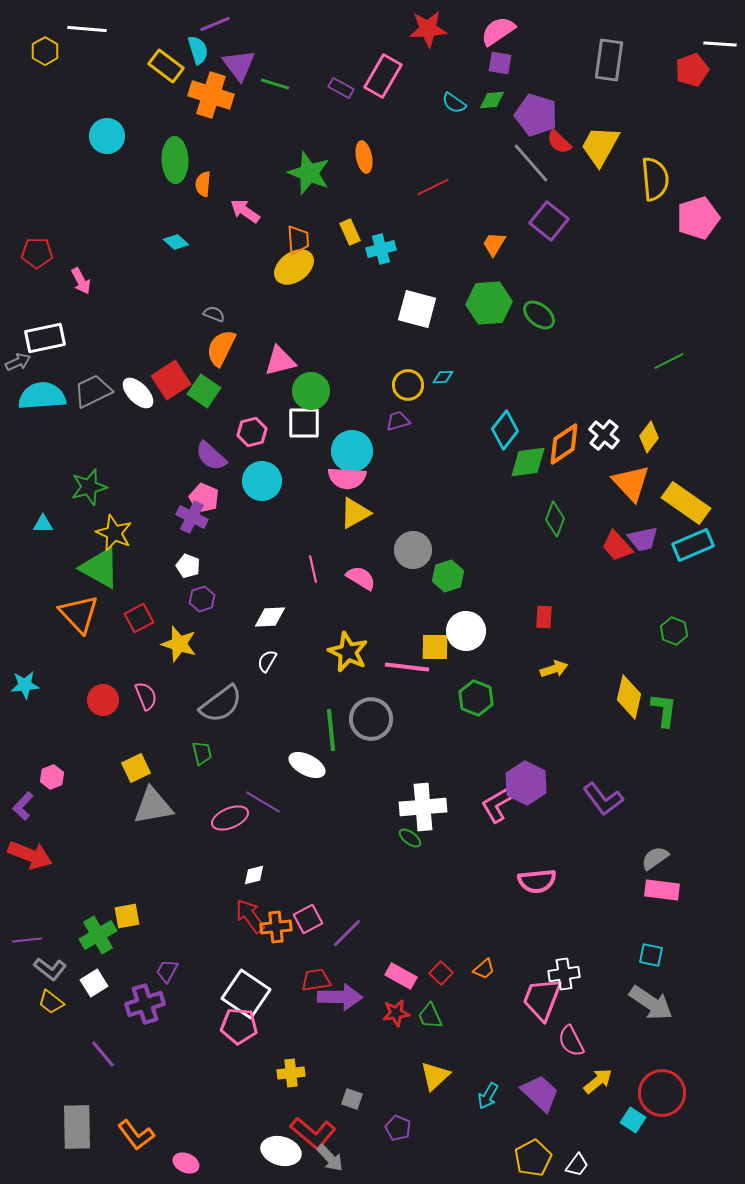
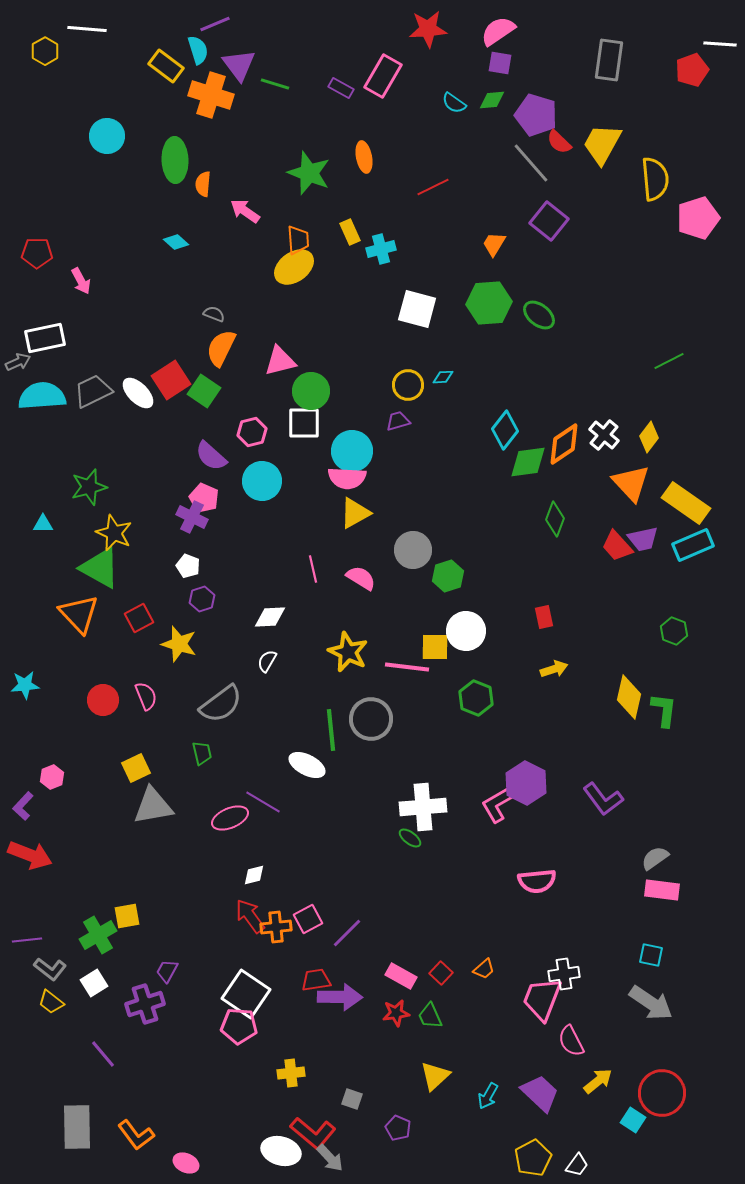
yellow trapezoid at (600, 146): moved 2 px right, 2 px up
red rectangle at (544, 617): rotated 15 degrees counterclockwise
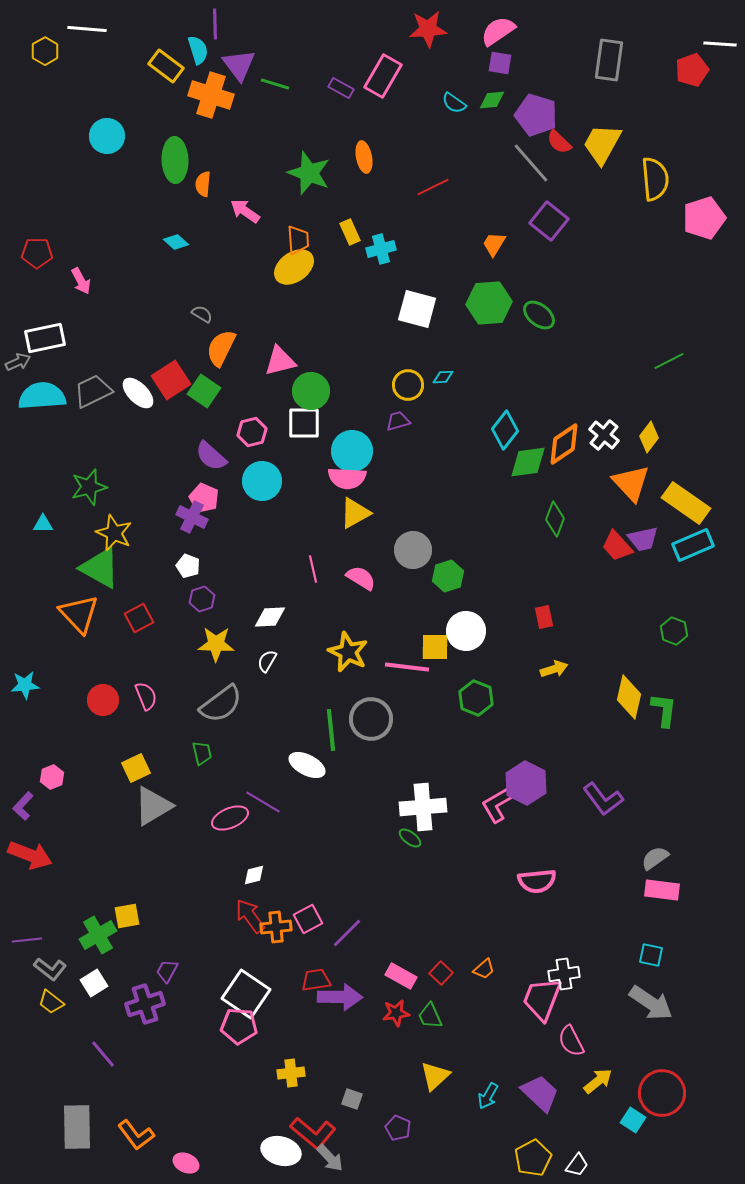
purple line at (215, 24): rotated 68 degrees counterclockwise
pink pentagon at (698, 218): moved 6 px right
gray semicircle at (214, 314): moved 12 px left; rotated 10 degrees clockwise
yellow star at (179, 644): moved 37 px right; rotated 15 degrees counterclockwise
gray triangle at (153, 806): rotated 21 degrees counterclockwise
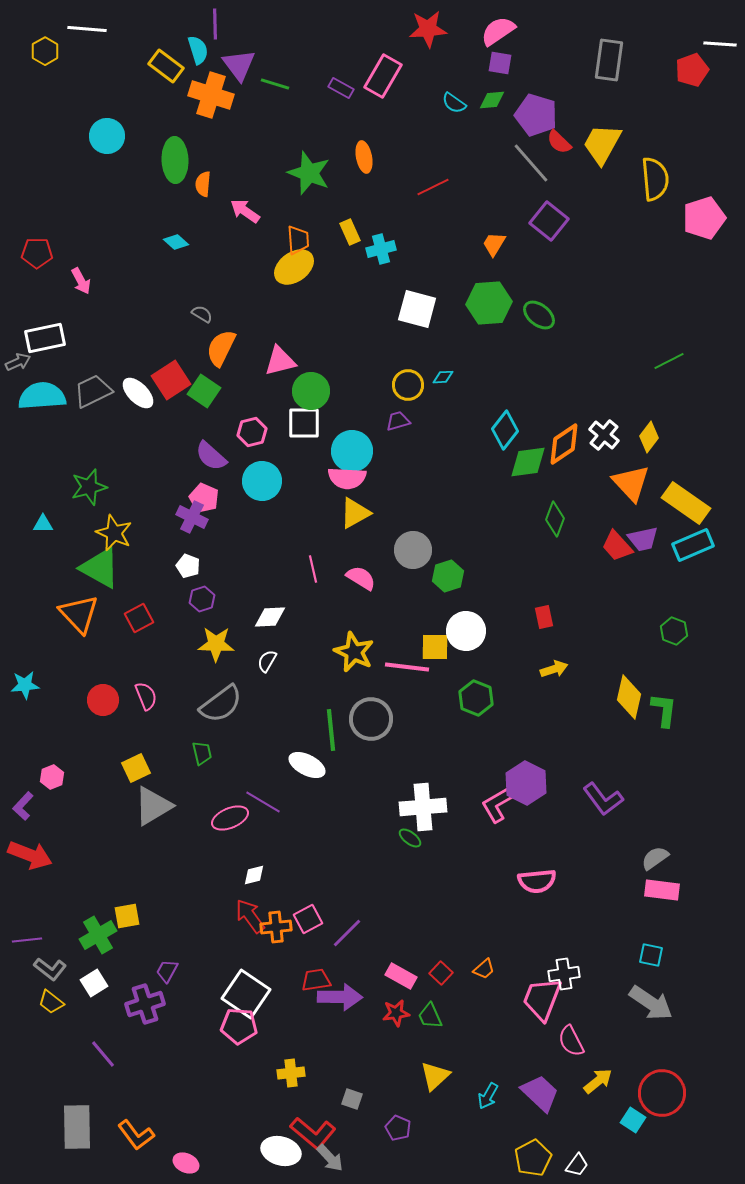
yellow star at (348, 652): moved 6 px right
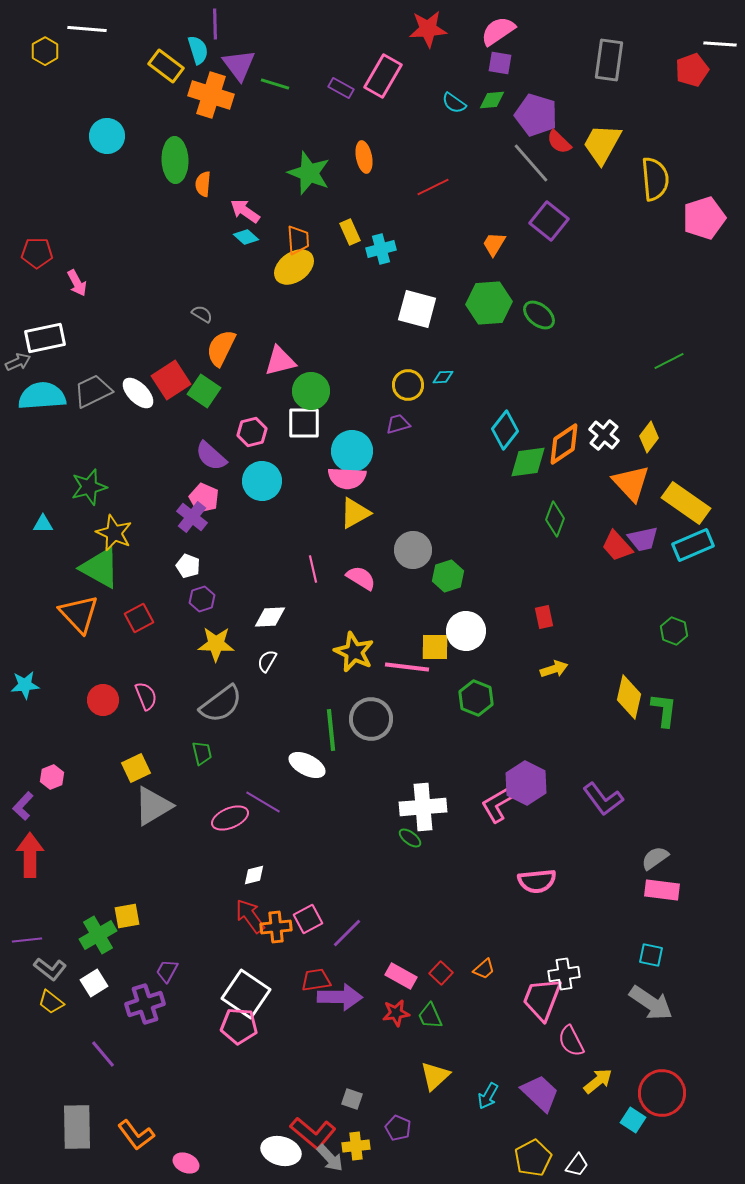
cyan diamond at (176, 242): moved 70 px right, 5 px up
pink arrow at (81, 281): moved 4 px left, 2 px down
purple trapezoid at (398, 421): moved 3 px down
purple cross at (192, 517): rotated 12 degrees clockwise
red arrow at (30, 855): rotated 111 degrees counterclockwise
yellow cross at (291, 1073): moved 65 px right, 73 px down
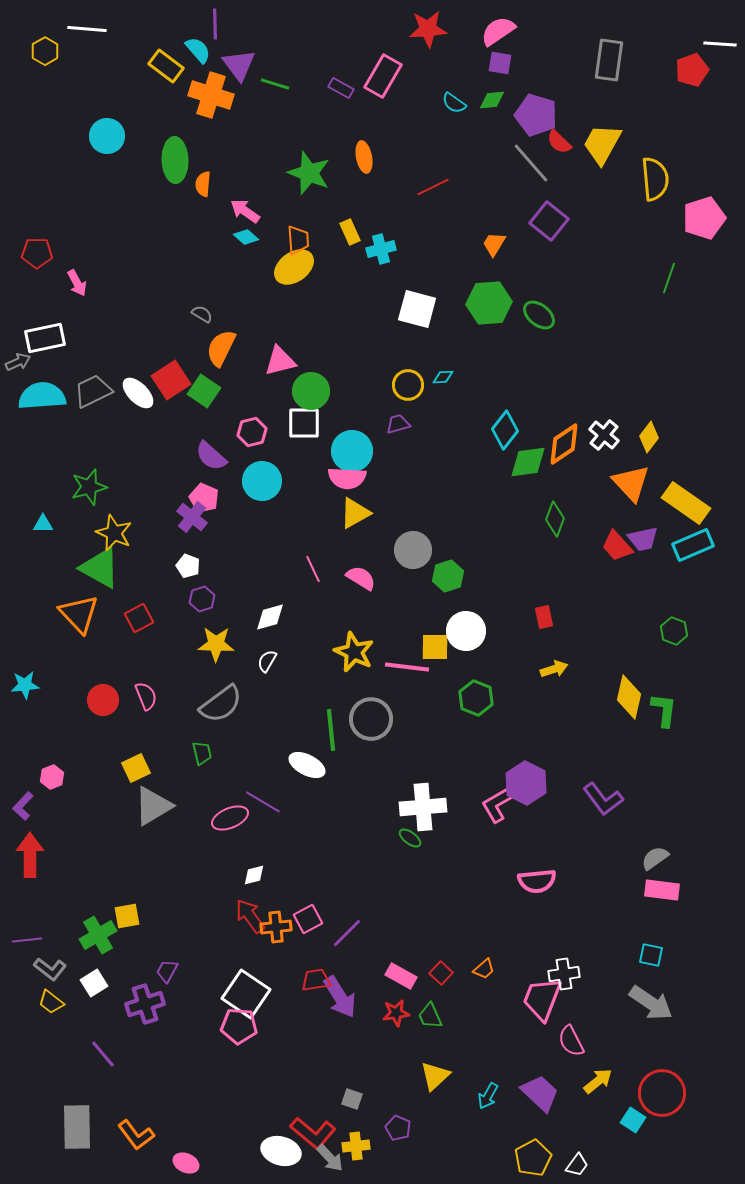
cyan semicircle at (198, 50): rotated 24 degrees counterclockwise
green line at (669, 361): moved 83 px up; rotated 44 degrees counterclockwise
pink line at (313, 569): rotated 12 degrees counterclockwise
white diamond at (270, 617): rotated 12 degrees counterclockwise
purple arrow at (340, 997): rotated 57 degrees clockwise
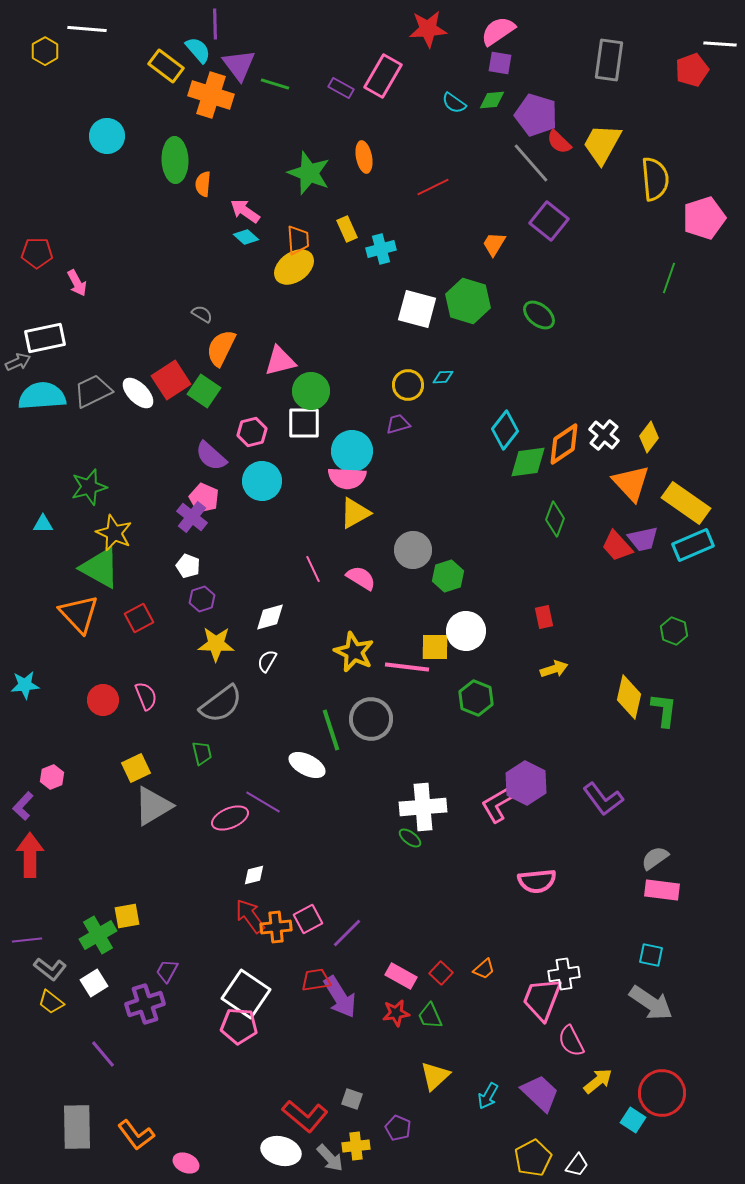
yellow rectangle at (350, 232): moved 3 px left, 3 px up
green hexagon at (489, 303): moved 21 px left, 2 px up; rotated 21 degrees clockwise
green line at (331, 730): rotated 12 degrees counterclockwise
red L-shape at (313, 1133): moved 8 px left, 17 px up
